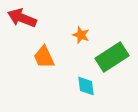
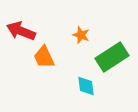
red arrow: moved 1 px left, 13 px down
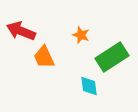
cyan diamond: moved 3 px right
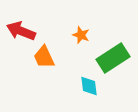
green rectangle: moved 1 px right, 1 px down
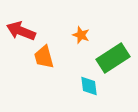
orange trapezoid: rotated 10 degrees clockwise
